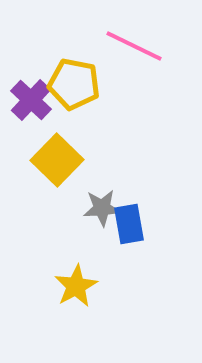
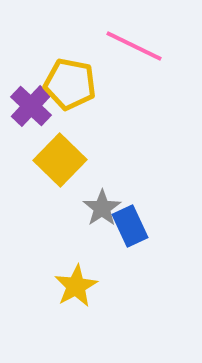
yellow pentagon: moved 4 px left
purple cross: moved 6 px down
yellow square: moved 3 px right
gray star: rotated 30 degrees counterclockwise
blue rectangle: moved 1 px right, 2 px down; rotated 15 degrees counterclockwise
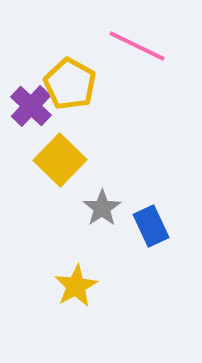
pink line: moved 3 px right
yellow pentagon: rotated 18 degrees clockwise
blue rectangle: moved 21 px right
